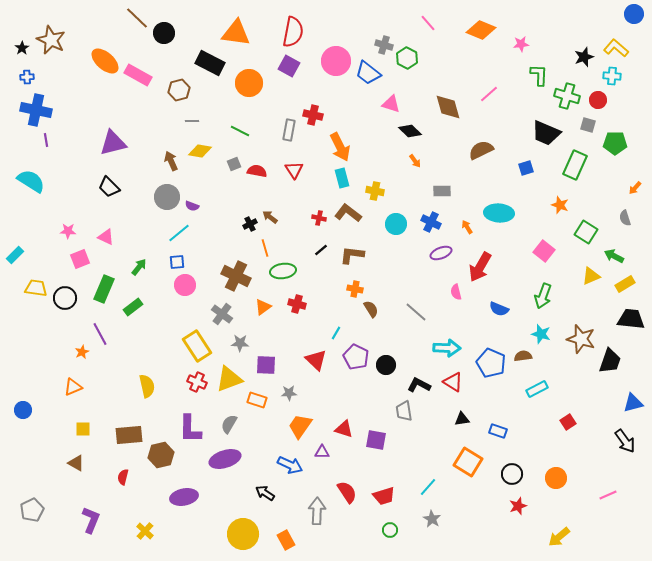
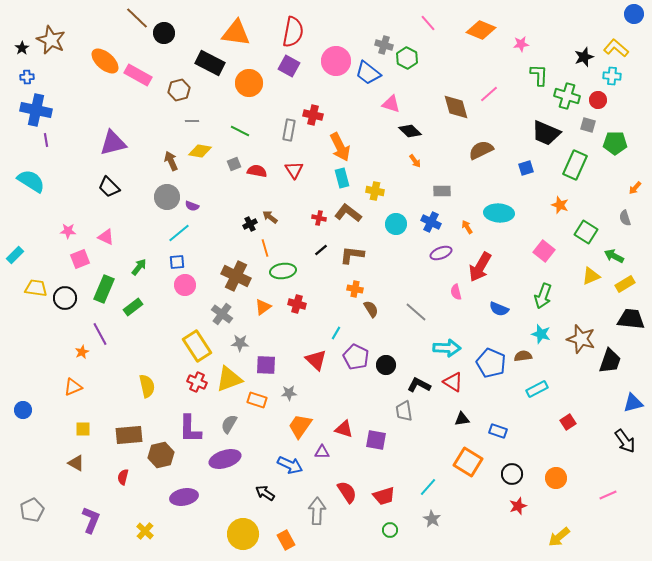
brown diamond at (448, 107): moved 8 px right
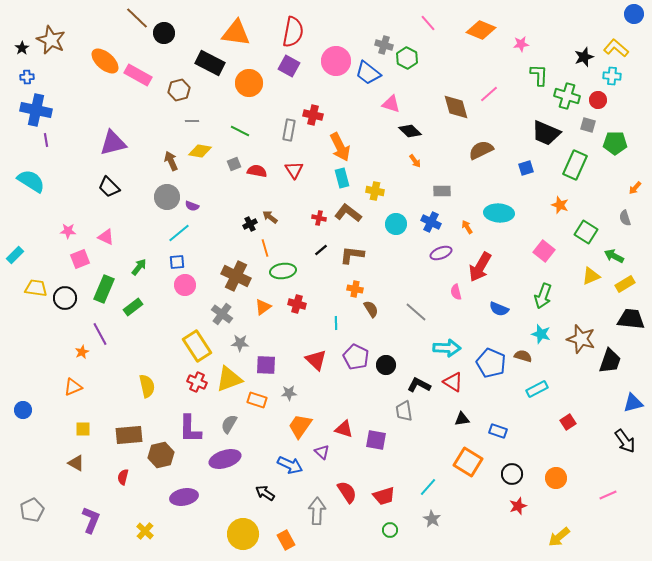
cyan line at (336, 333): moved 10 px up; rotated 32 degrees counterclockwise
brown semicircle at (523, 356): rotated 24 degrees clockwise
purple triangle at (322, 452): rotated 42 degrees clockwise
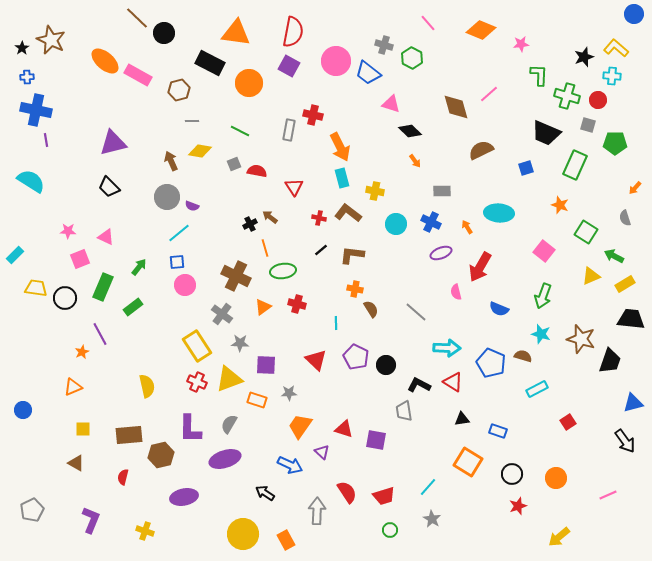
green hexagon at (407, 58): moved 5 px right
red triangle at (294, 170): moved 17 px down
green rectangle at (104, 289): moved 1 px left, 2 px up
yellow cross at (145, 531): rotated 24 degrees counterclockwise
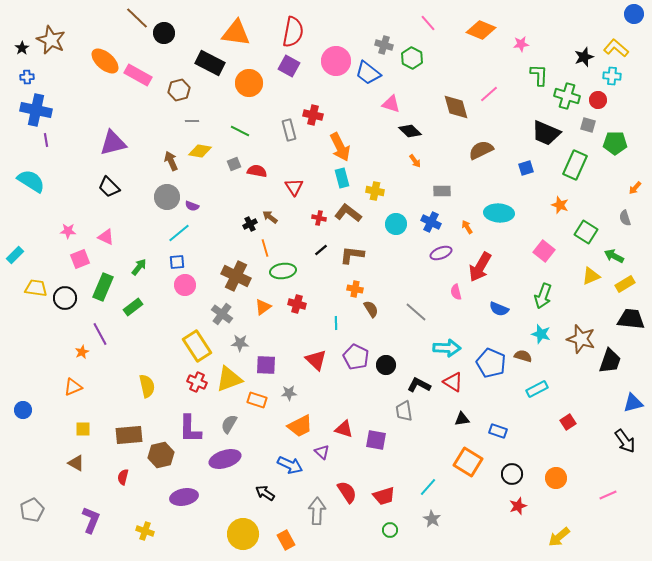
gray rectangle at (289, 130): rotated 25 degrees counterclockwise
orange trapezoid at (300, 426): rotated 152 degrees counterclockwise
